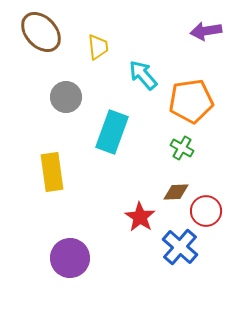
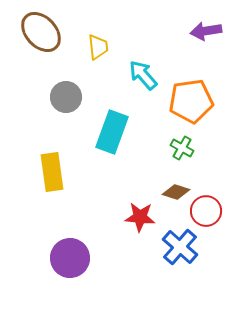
brown diamond: rotated 20 degrees clockwise
red star: rotated 28 degrees counterclockwise
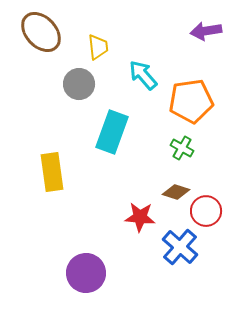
gray circle: moved 13 px right, 13 px up
purple circle: moved 16 px right, 15 px down
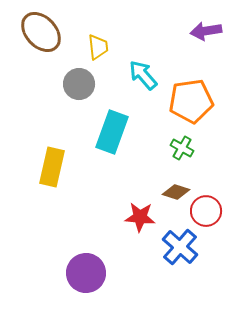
yellow rectangle: moved 5 px up; rotated 21 degrees clockwise
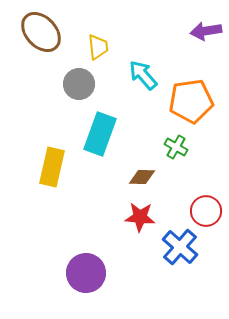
cyan rectangle: moved 12 px left, 2 px down
green cross: moved 6 px left, 1 px up
brown diamond: moved 34 px left, 15 px up; rotated 16 degrees counterclockwise
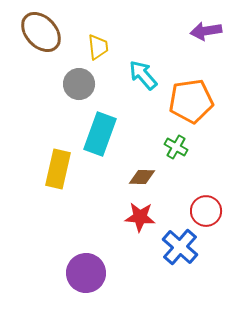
yellow rectangle: moved 6 px right, 2 px down
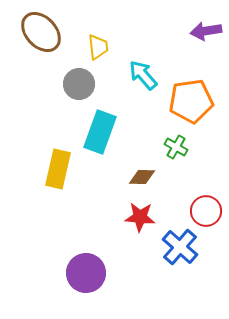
cyan rectangle: moved 2 px up
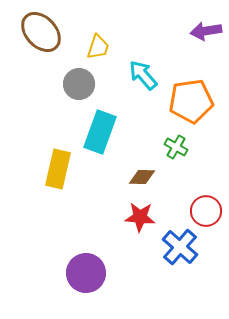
yellow trapezoid: rotated 24 degrees clockwise
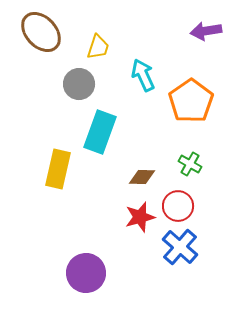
cyan arrow: rotated 16 degrees clockwise
orange pentagon: rotated 27 degrees counterclockwise
green cross: moved 14 px right, 17 px down
red circle: moved 28 px left, 5 px up
red star: rotated 20 degrees counterclockwise
